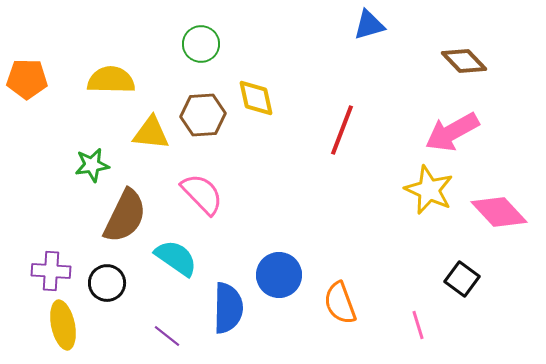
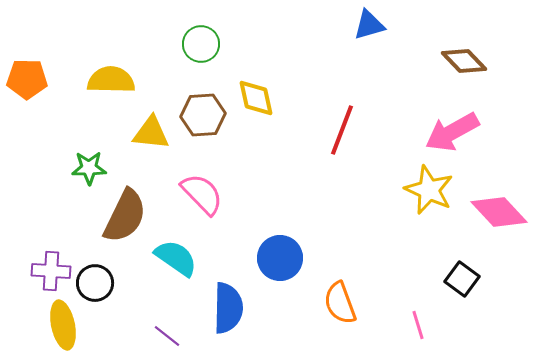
green star: moved 3 px left, 3 px down; rotated 8 degrees clockwise
blue circle: moved 1 px right, 17 px up
black circle: moved 12 px left
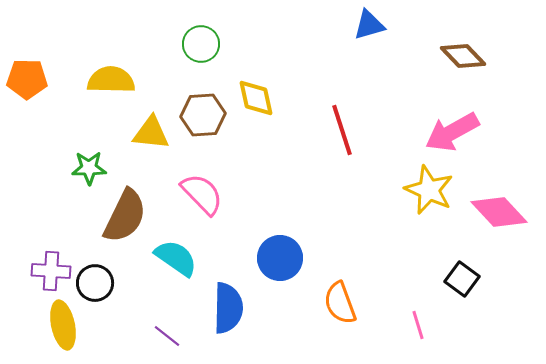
brown diamond: moved 1 px left, 5 px up
red line: rotated 39 degrees counterclockwise
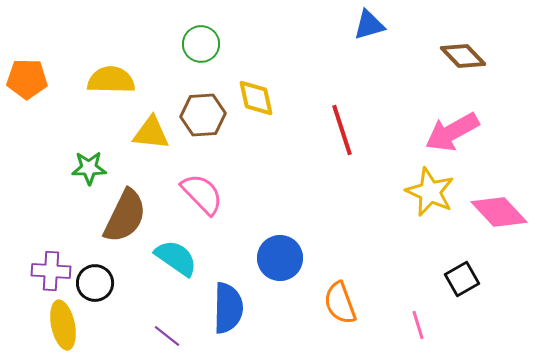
yellow star: moved 1 px right, 2 px down
black square: rotated 24 degrees clockwise
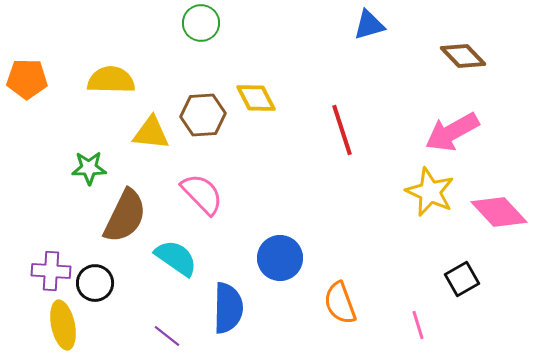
green circle: moved 21 px up
yellow diamond: rotated 15 degrees counterclockwise
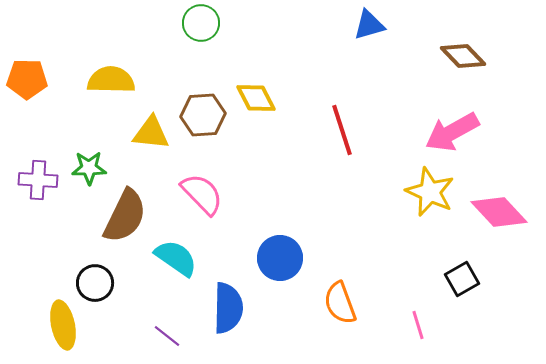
purple cross: moved 13 px left, 91 px up
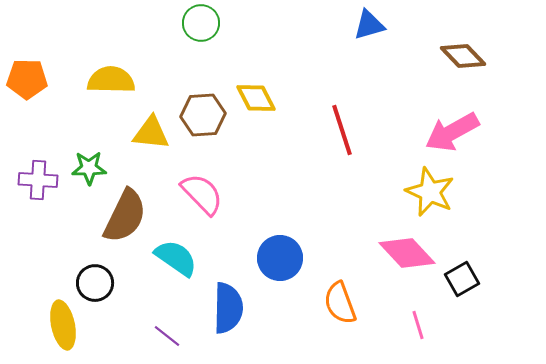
pink diamond: moved 92 px left, 41 px down
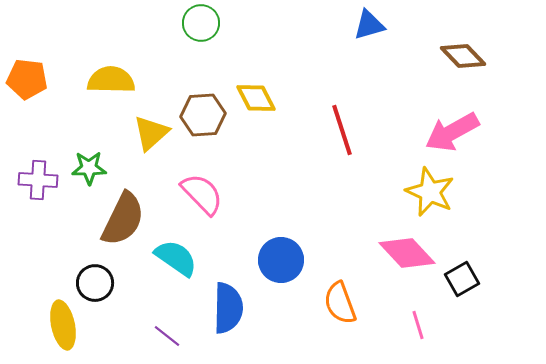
orange pentagon: rotated 6 degrees clockwise
yellow triangle: rotated 48 degrees counterclockwise
brown semicircle: moved 2 px left, 3 px down
blue circle: moved 1 px right, 2 px down
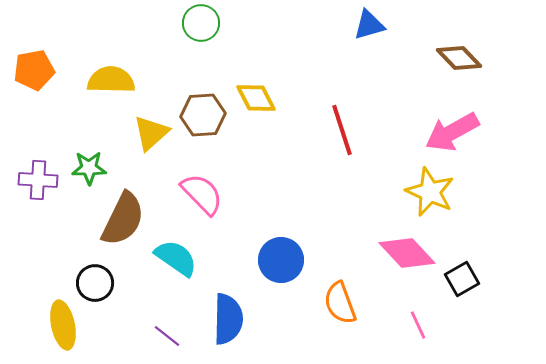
brown diamond: moved 4 px left, 2 px down
orange pentagon: moved 7 px right, 9 px up; rotated 18 degrees counterclockwise
blue semicircle: moved 11 px down
pink line: rotated 8 degrees counterclockwise
